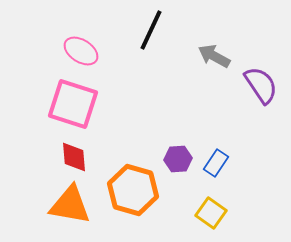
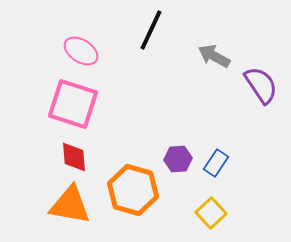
yellow square: rotated 12 degrees clockwise
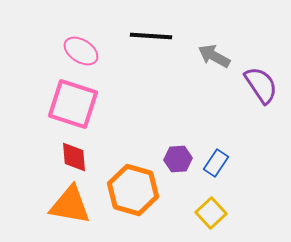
black line: moved 6 px down; rotated 69 degrees clockwise
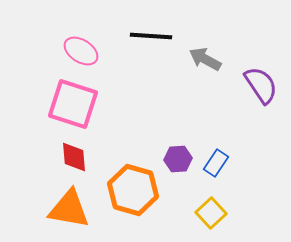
gray arrow: moved 9 px left, 3 px down
orange triangle: moved 1 px left, 4 px down
